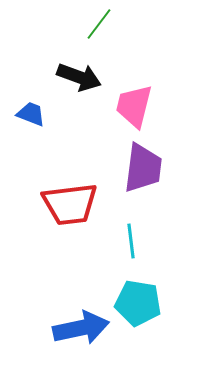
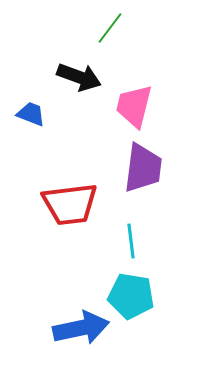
green line: moved 11 px right, 4 px down
cyan pentagon: moved 7 px left, 7 px up
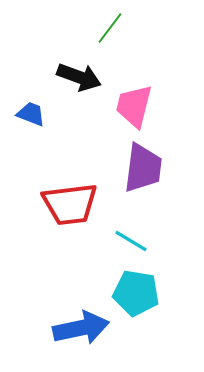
cyan line: rotated 52 degrees counterclockwise
cyan pentagon: moved 5 px right, 3 px up
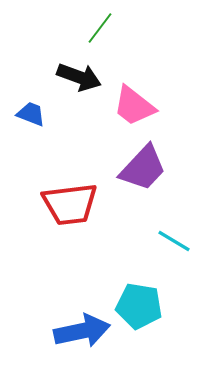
green line: moved 10 px left
pink trapezoid: rotated 66 degrees counterclockwise
purple trapezoid: rotated 36 degrees clockwise
cyan line: moved 43 px right
cyan pentagon: moved 3 px right, 13 px down
blue arrow: moved 1 px right, 3 px down
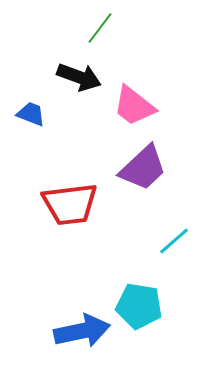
purple trapezoid: rotated 4 degrees clockwise
cyan line: rotated 72 degrees counterclockwise
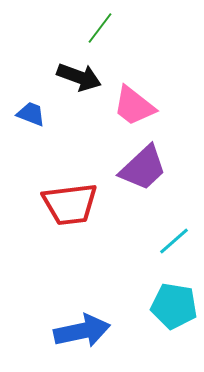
cyan pentagon: moved 35 px right
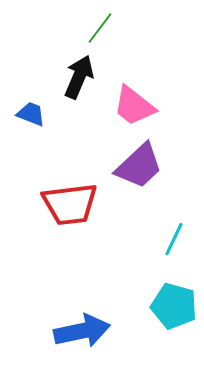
black arrow: rotated 87 degrees counterclockwise
purple trapezoid: moved 4 px left, 2 px up
cyan line: moved 2 px up; rotated 24 degrees counterclockwise
cyan pentagon: rotated 6 degrees clockwise
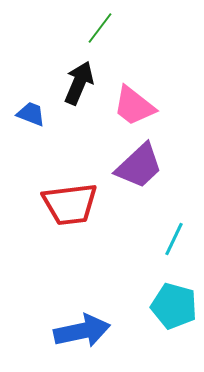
black arrow: moved 6 px down
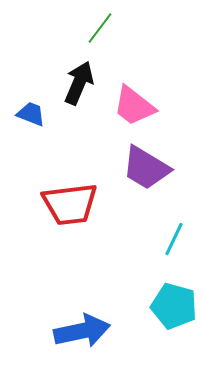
purple trapezoid: moved 7 px right, 2 px down; rotated 74 degrees clockwise
